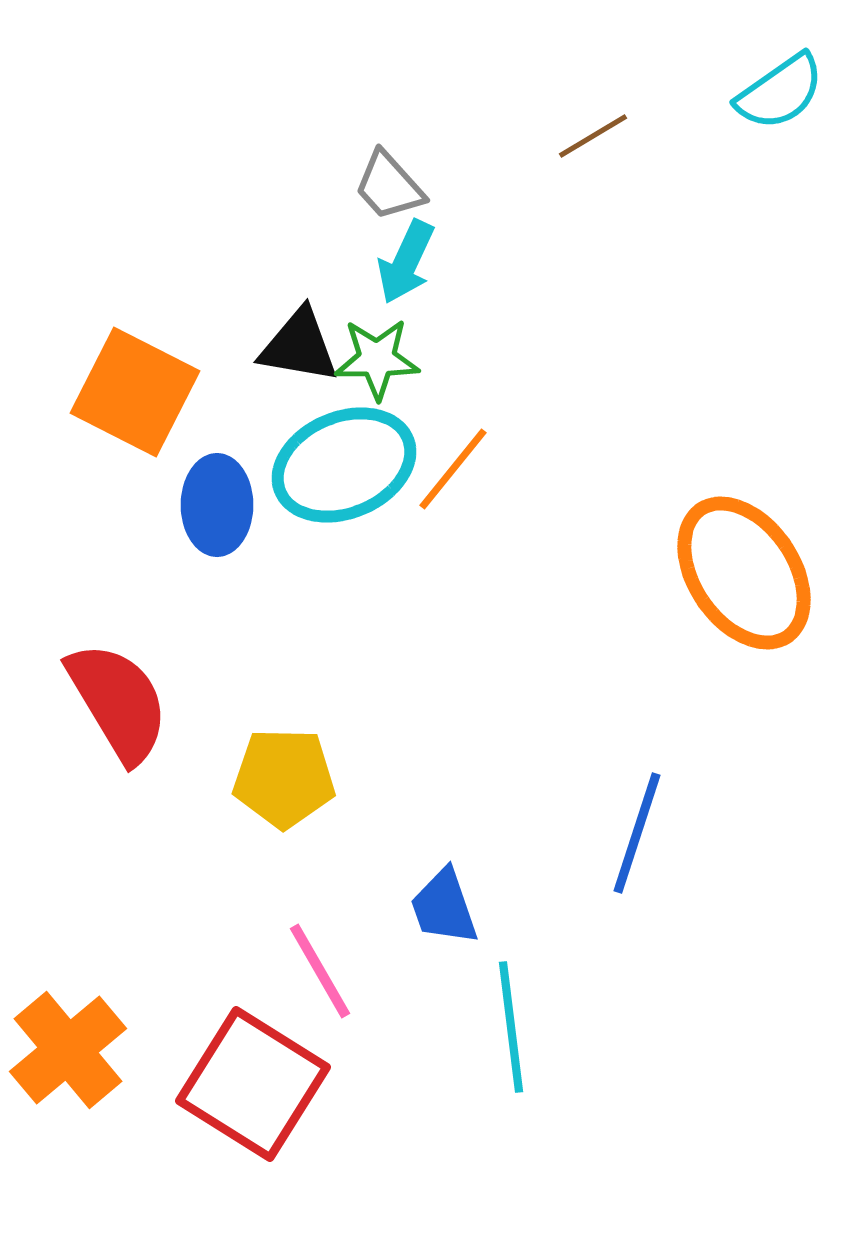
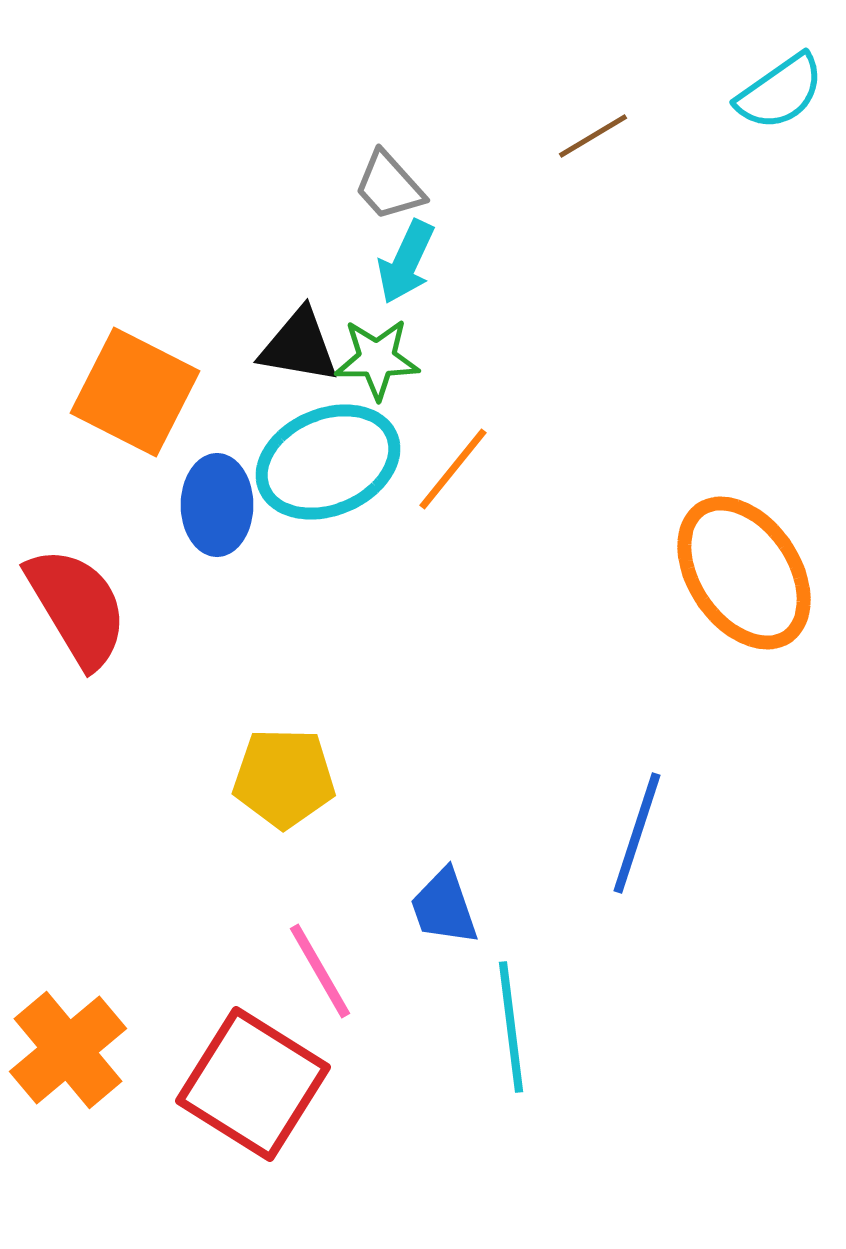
cyan ellipse: moved 16 px left, 3 px up
red semicircle: moved 41 px left, 95 px up
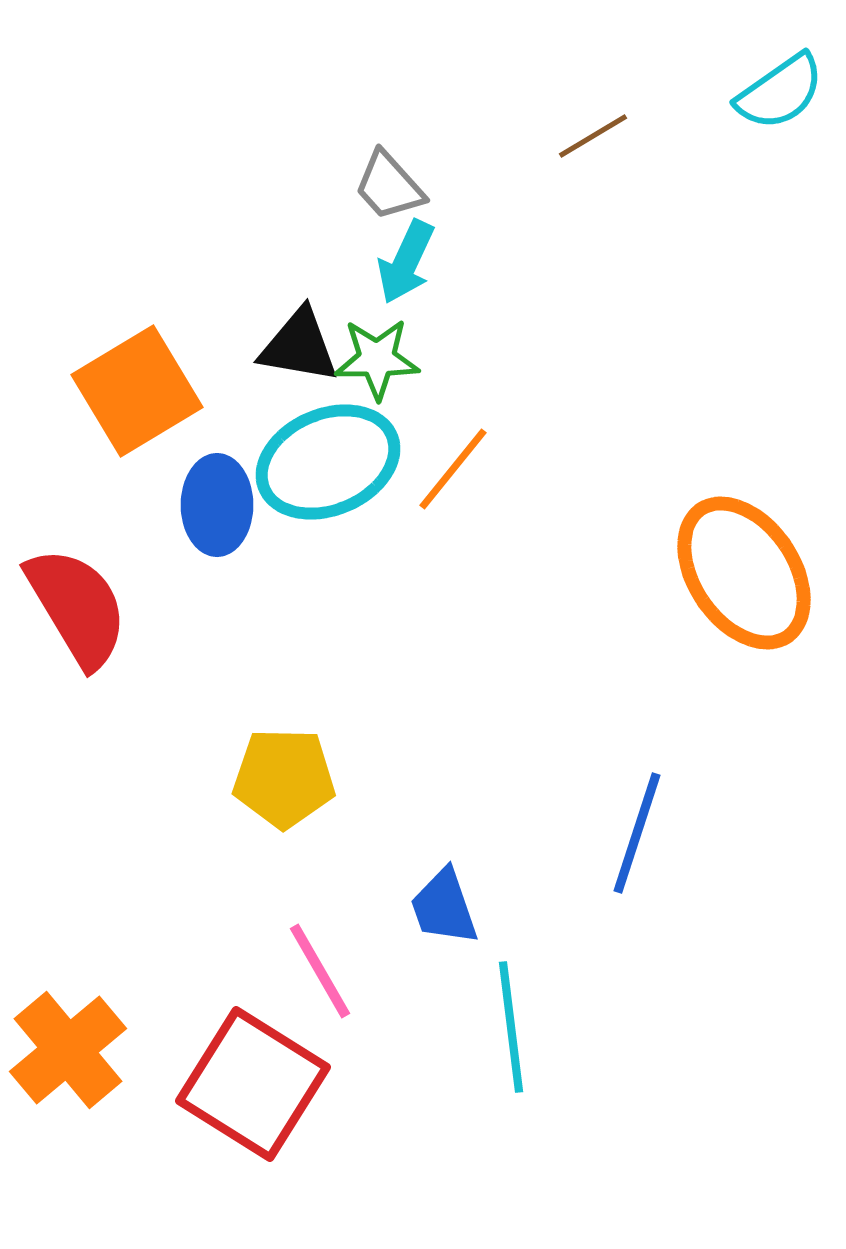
orange square: moved 2 px right, 1 px up; rotated 32 degrees clockwise
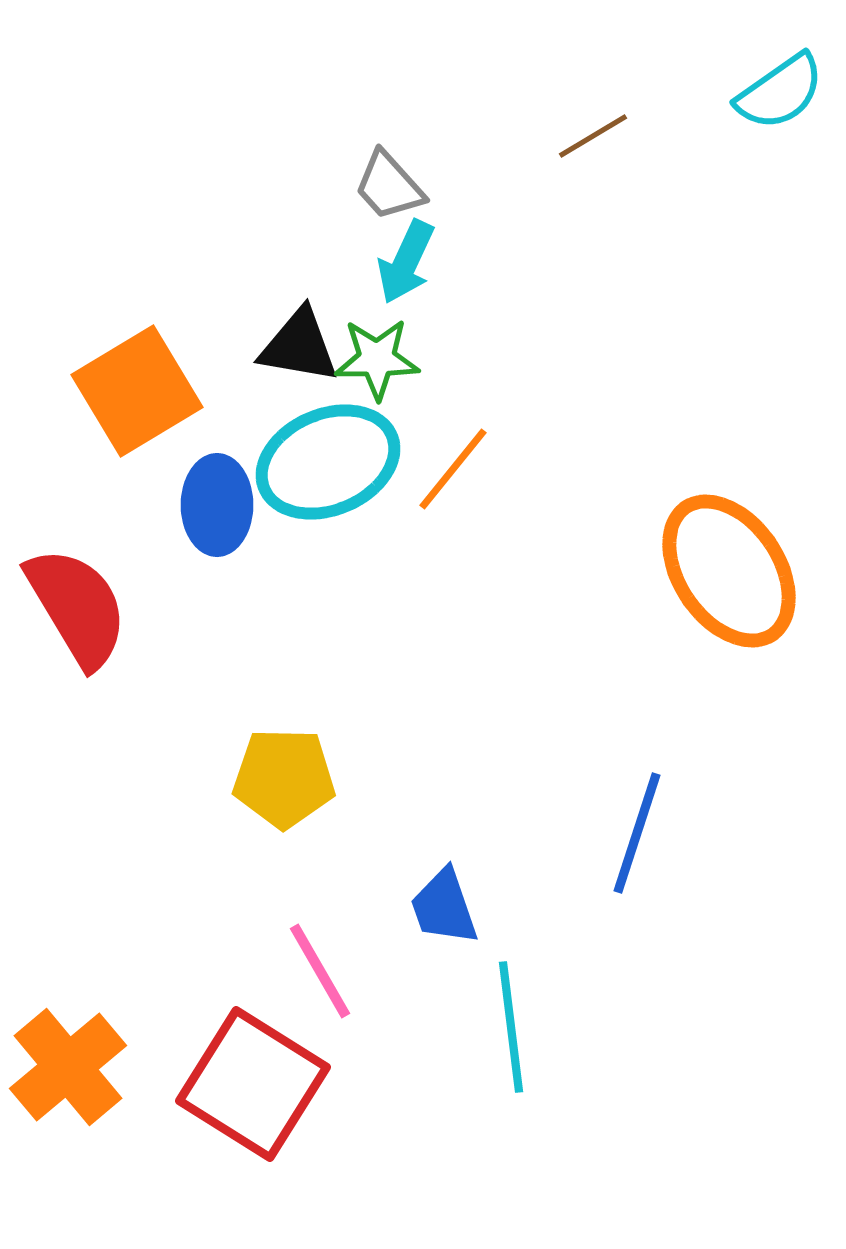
orange ellipse: moved 15 px left, 2 px up
orange cross: moved 17 px down
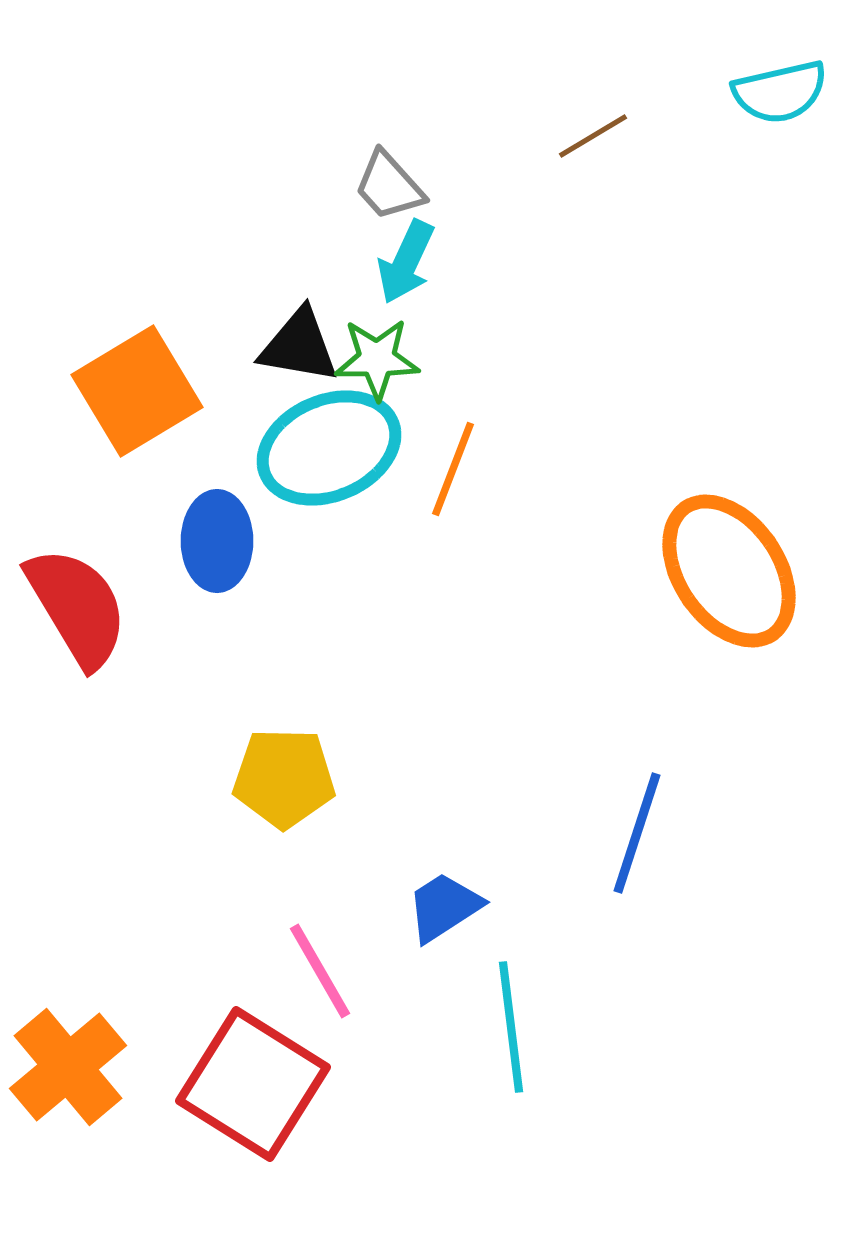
cyan semicircle: rotated 22 degrees clockwise
cyan ellipse: moved 1 px right, 14 px up
orange line: rotated 18 degrees counterclockwise
blue ellipse: moved 36 px down
blue trapezoid: rotated 76 degrees clockwise
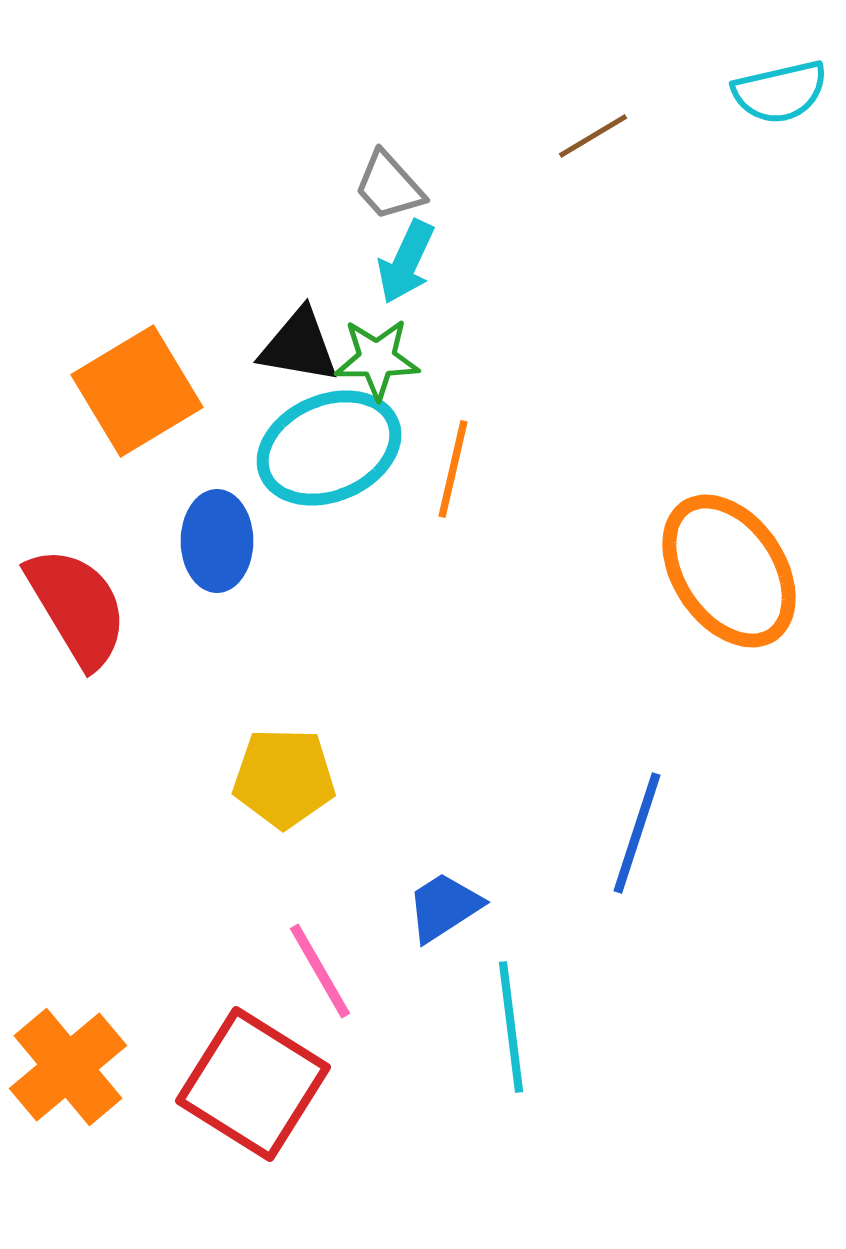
orange line: rotated 8 degrees counterclockwise
